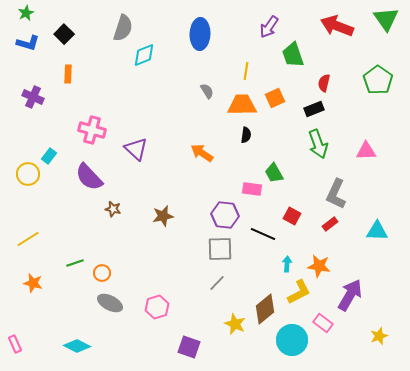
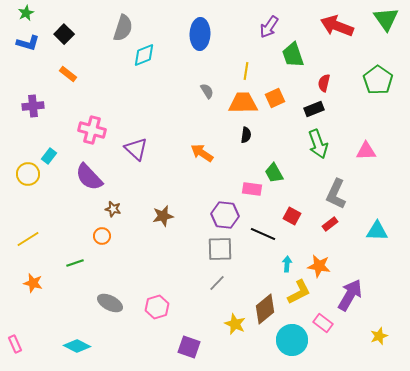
orange rectangle at (68, 74): rotated 54 degrees counterclockwise
purple cross at (33, 97): moved 9 px down; rotated 30 degrees counterclockwise
orange trapezoid at (242, 105): moved 1 px right, 2 px up
orange circle at (102, 273): moved 37 px up
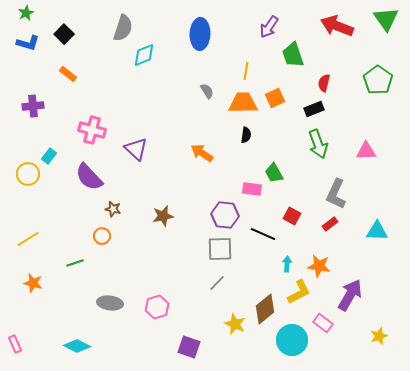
gray ellipse at (110, 303): rotated 20 degrees counterclockwise
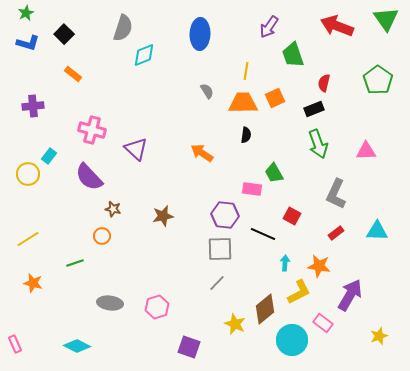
orange rectangle at (68, 74): moved 5 px right
red rectangle at (330, 224): moved 6 px right, 9 px down
cyan arrow at (287, 264): moved 2 px left, 1 px up
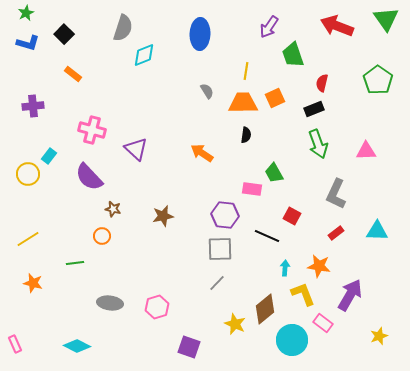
red semicircle at (324, 83): moved 2 px left
black line at (263, 234): moved 4 px right, 2 px down
green line at (75, 263): rotated 12 degrees clockwise
cyan arrow at (285, 263): moved 5 px down
yellow L-shape at (299, 292): moved 4 px right, 2 px down; rotated 84 degrees counterclockwise
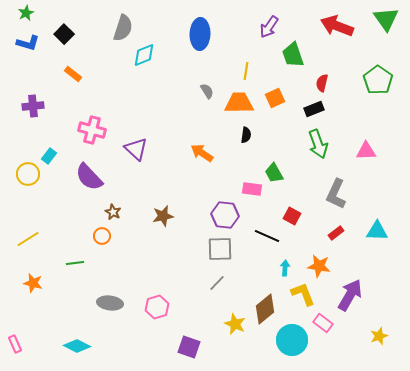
orange trapezoid at (243, 103): moved 4 px left
brown star at (113, 209): moved 3 px down; rotated 14 degrees clockwise
